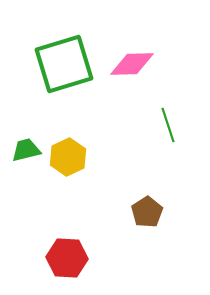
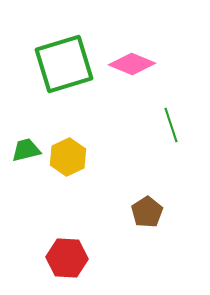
pink diamond: rotated 24 degrees clockwise
green line: moved 3 px right
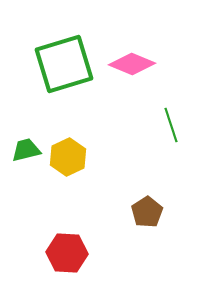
red hexagon: moved 5 px up
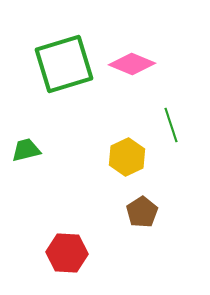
yellow hexagon: moved 59 px right
brown pentagon: moved 5 px left
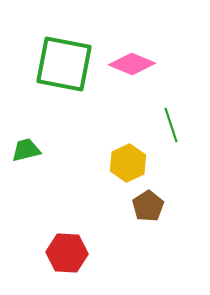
green square: rotated 28 degrees clockwise
yellow hexagon: moved 1 px right, 6 px down
brown pentagon: moved 6 px right, 6 px up
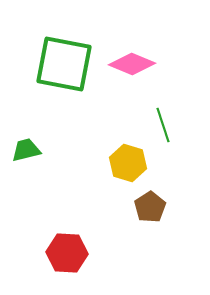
green line: moved 8 px left
yellow hexagon: rotated 18 degrees counterclockwise
brown pentagon: moved 2 px right, 1 px down
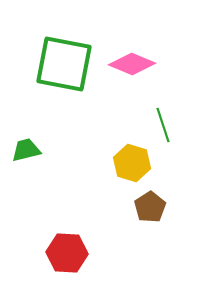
yellow hexagon: moved 4 px right
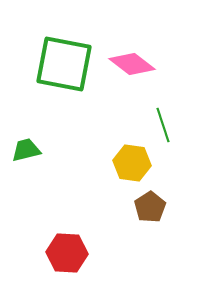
pink diamond: rotated 15 degrees clockwise
yellow hexagon: rotated 9 degrees counterclockwise
